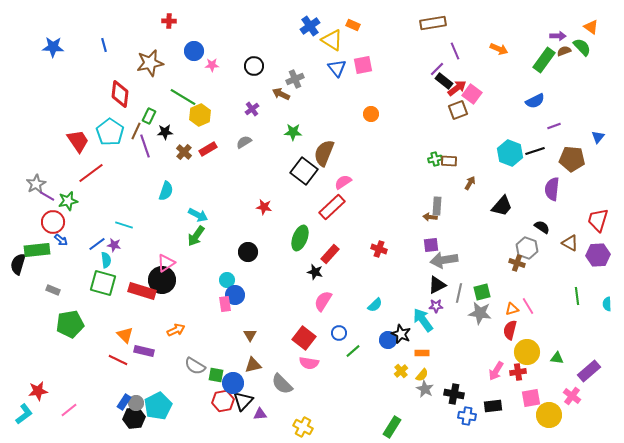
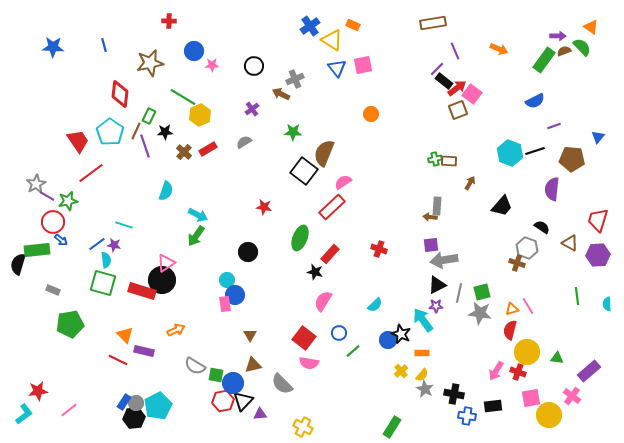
red cross at (518, 372): rotated 28 degrees clockwise
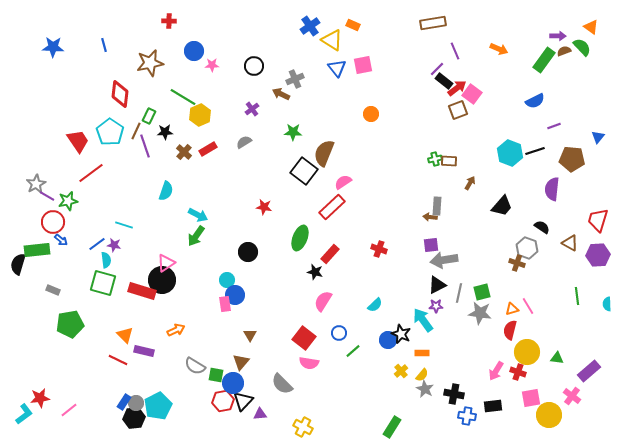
brown triangle at (253, 365): moved 12 px left, 3 px up; rotated 36 degrees counterclockwise
red star at (38, 391): moved 2 px right, 7 px down
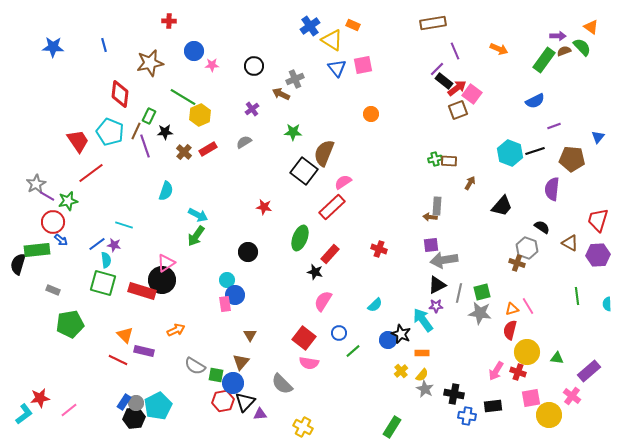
cyan pentagon at (110, 132): rotated 12 degrees counterclockwise
black triangle at (243, 401): moved 2 px right, 1 px down
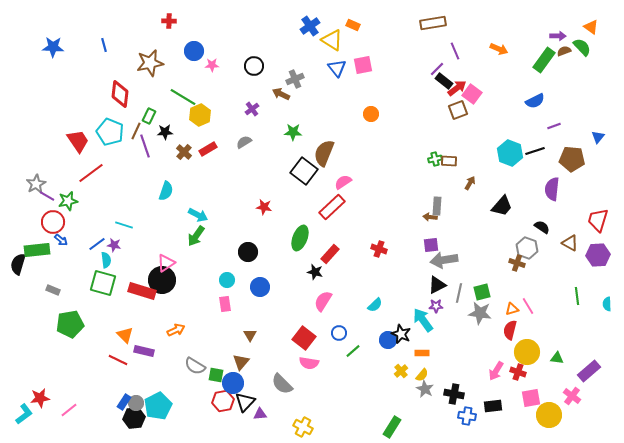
blue circle at (235, 295): moved 25 px right, 8 px up
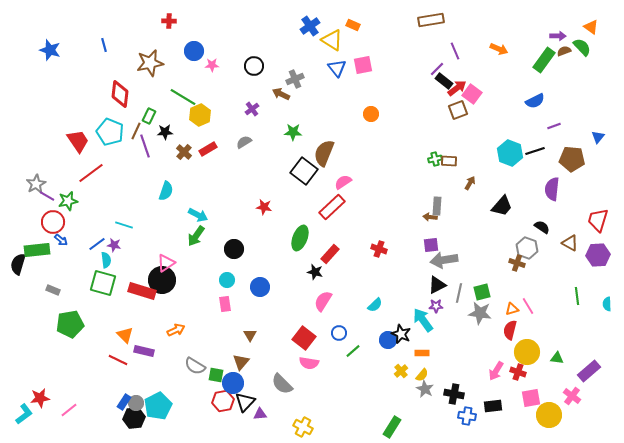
brown rectangle at (433, 23): moved 2 px left, 3 px up
blue star at (53, 47): moved 3 px left, 3 px down; rotated 15 degrees clockwise
black circle at (248, 252): moved 14 px left, 3 px up
